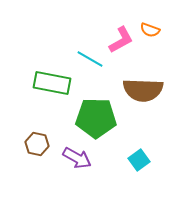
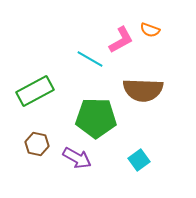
green rectangle: moved 17 px left, 8 px down; rotated 39 degrees counterclockwise
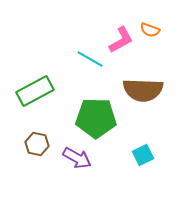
cyan square: moved 4 px right, 5 px up; rotated 10 degrees clockwise
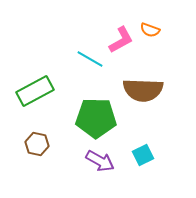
purple arrow: moved 23 px right, 3 px down
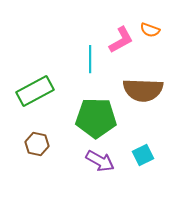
cyan line: rotated 60 degrees clockwise
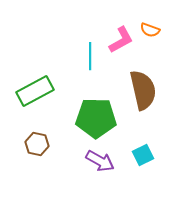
cyan line: moved 3 px up
brown semicircle: rotated 105 degrees counterclockwise
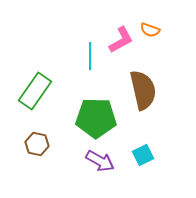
green rectangle: rotated 27 degrees counterclockwise
